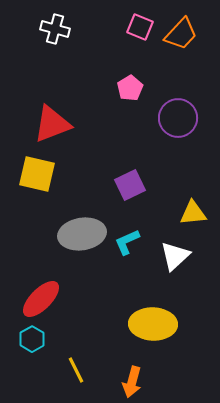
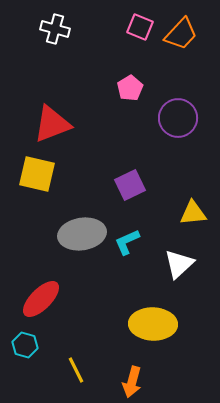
white triangle: moved 4 px right, 8 px down
cyan hexagon: moved 7 px left, 6 px down; rotated 15 degrees counterclockwise
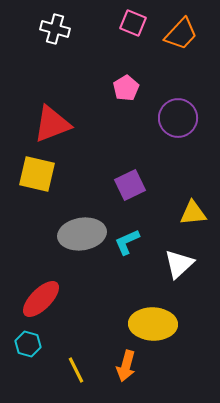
pink square: moved 7 px left, 4 px up
pink pentagon: moved 4 px left
cyan hexagon: moved 3 px right, 1 px up
orange arrow: moved 6 px left, 16 px up
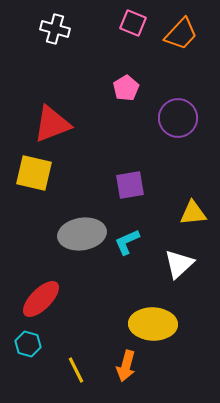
yellow square: moved 3 px left, 1 px up
purple square: rotated 16 degrees clockwise
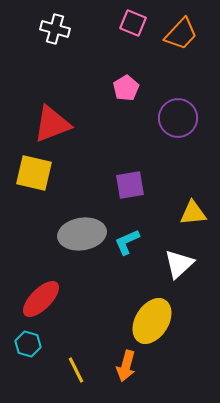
yellow ellipse: moved 1 px left, 3 px up; rotated 60 degrees counterclockwise
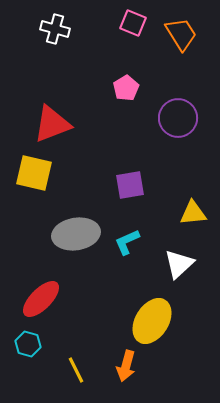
orange trapezoid: rotated 75 degrees counterclockwise
gray ellipse: moved 6 px left
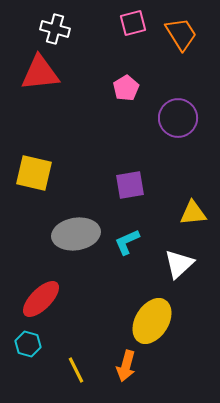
pink square: rotated 36 degrees counterclockwise
red triangle: moved 12 px left, 51 px up; rotated 15 degrees clockwise
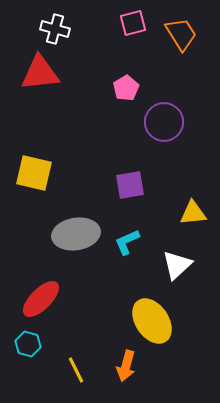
purple circle: moved 14 px left, 4 px down
white triangle: moved 2 px left, 1 px down
yellow ellipse: rotated 66 degrees counterclockwise
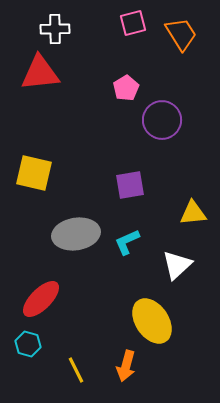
white cross: rotated 16 degrees counterclockwise
purple circle: moved 2 px left, 2 px up
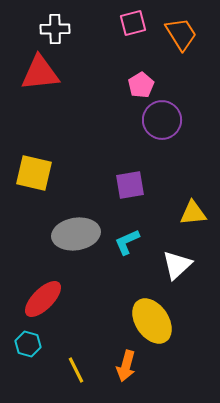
pink pentagon: moved 15 px right, 3 px up
red ellipse: moved 2 px right
